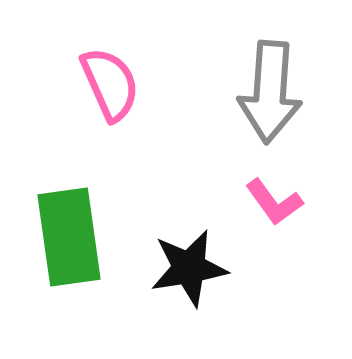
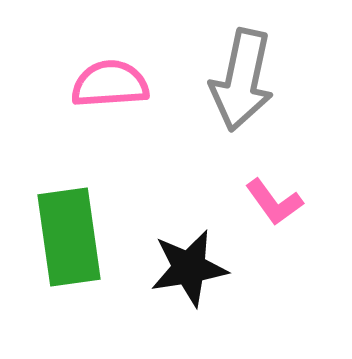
pink semicircle: rotated 70 degrees counterclockwise
gray arrow: moved 28 px left, 12 px up; rotated 8 degrees clockwise
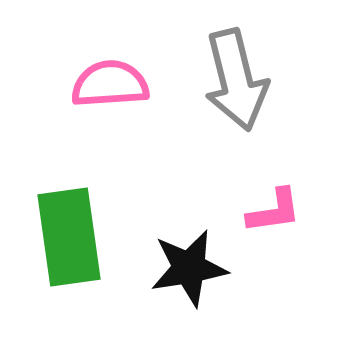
gray arrow: moved 6 px left; rotated 26 degrees counterclockwise
pink L-shape: moved 9 px down; rotated 62 degrees counterclockwise
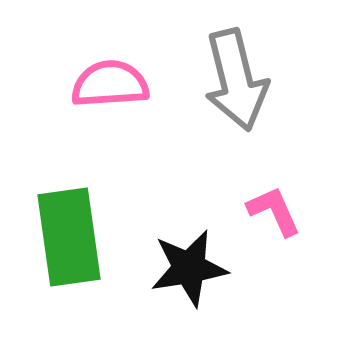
pink L-shape: rotated 106 degrees counterclockwise
